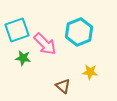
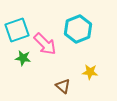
cyan hexagon: moved 1 px left, 3 px up
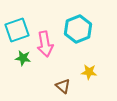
pink arrow: rotated 35 degrees clockwise
yellow star: moved 1 px left
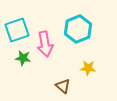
yellow star: moved 1 px left, 4 px up
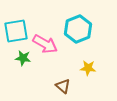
cyan square: moved 1 px left, 1 px down; rotated 10 degrees clockwise
pink arrow: rotated 50 degrees counterclockwise
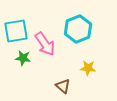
pink arrow: rotated 25 degrees clockwise
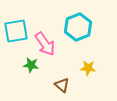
cyan hexagon: moved 2 px up
green star: moved 8 px right, 7 px down
brown triangle: moved 1 px left, 1 px up
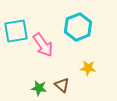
pink arrow: moved 2 px left, 1 px down
green star: moved 8 px right, 23 px down
